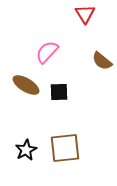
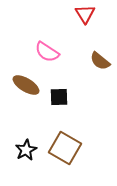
pink semicircle: rotated 100 degrees counterclockwise
brown semicircle: moved 2 px left
black square: moved 5 px down
brown square: rotated 36 degrees clockwise
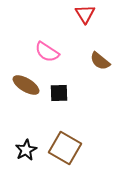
black square: moved 4 px up
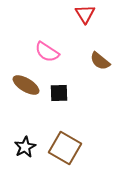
black star: moved 1 px left, 3 px up
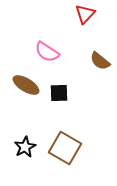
red triangle: rotated 15 degrees clockwise
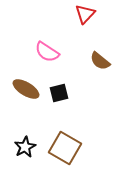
brown ellipse: moved 4 px down
black square: rotated 12 degrees counterclockwise
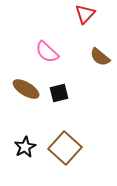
pink semicircle: rotated 10 degrees clockwise
brown semicircle: moved 4 px up
brown square: rotated 12 degrees clockwise
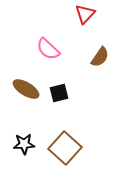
pink semicircle: moved 1 px right, 3 px up
brown semicircle: rotated 95 degrees counterclockwise
black star: moved 1 px left, 3 px up; rotated 25 degrees clockwise
